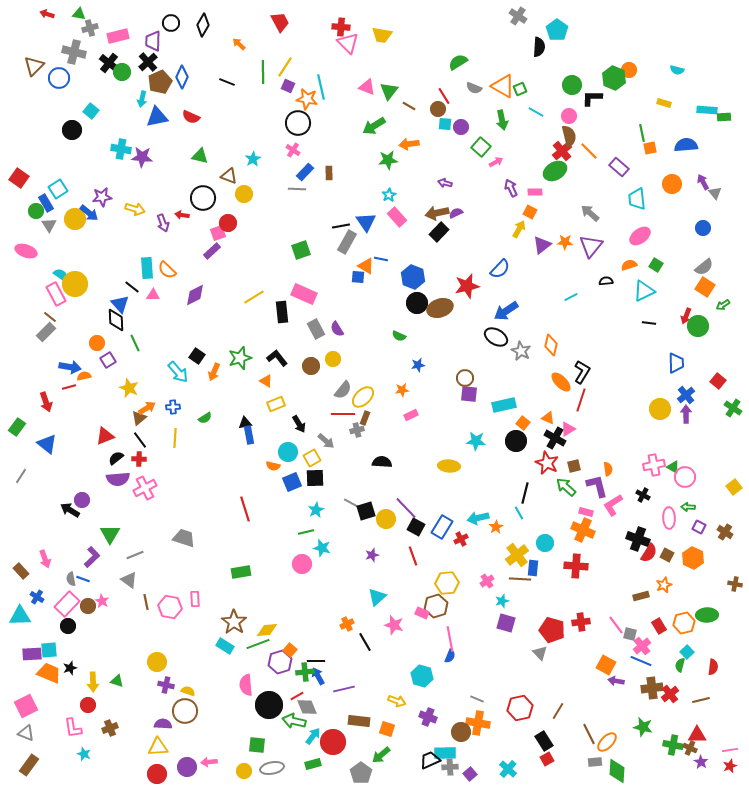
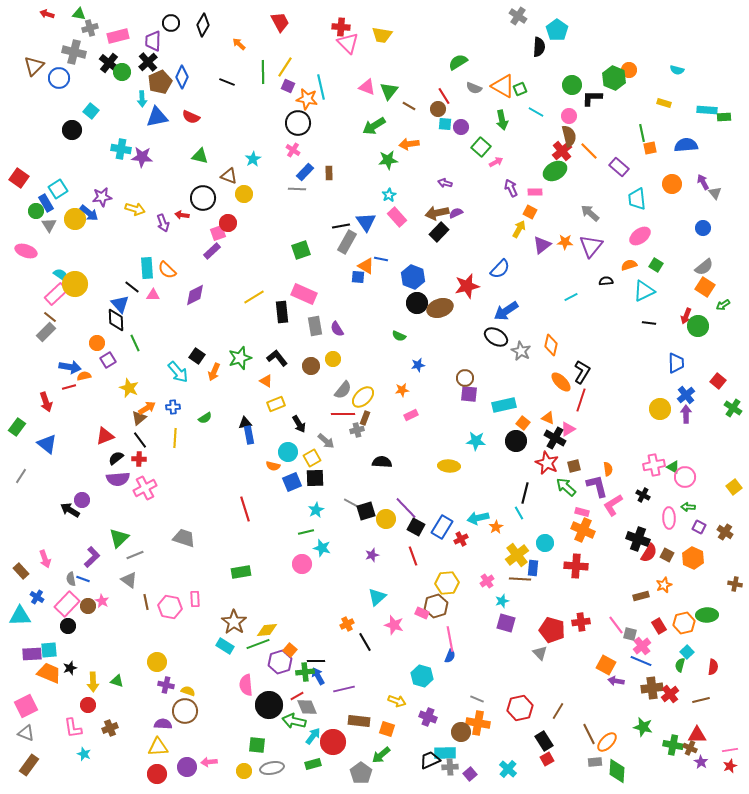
cyan arrow at (142, 99): rotated 14 degrees counterclockwise
pink rectangle at (56, 294): rotated 75 degrees clockwise
gray rectangle at (316, 329): moved 1 px left, 3 px up; rotated 18 degrees clockwise
pink rectangle at (586, 512): moved 4 px left
green triangle at (110, 534): moved 9 px right, 4 px down; rotated 15 degrees clockwise
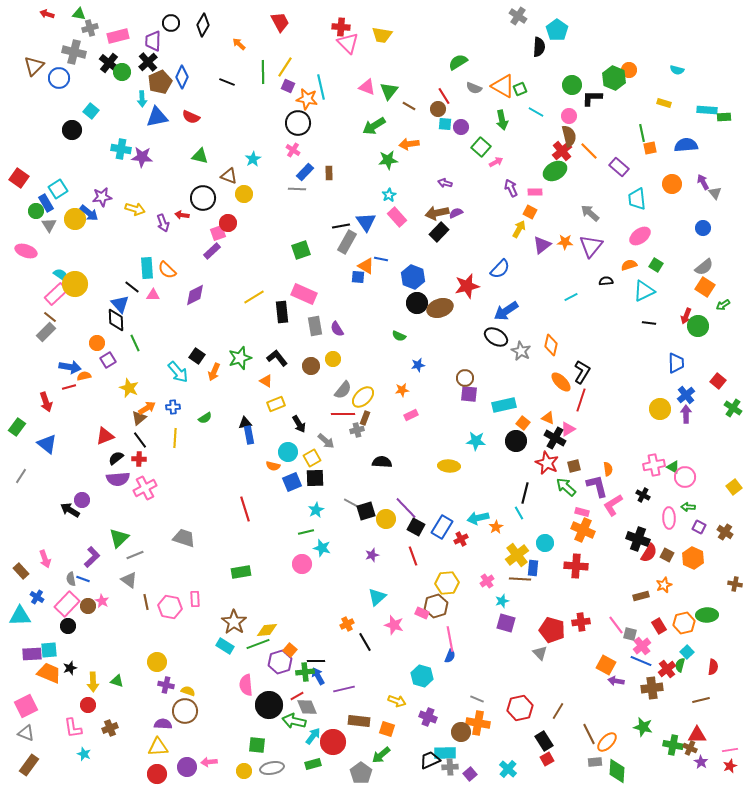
red cross at (670, 694): moved 3 px left, 25 px up
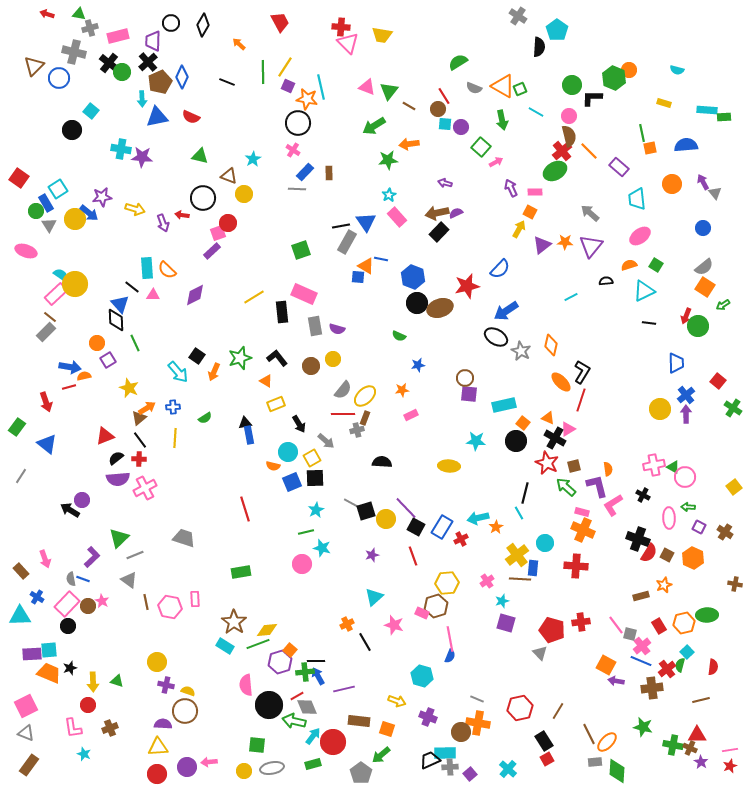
purple semicircle at (337, 329): rotated 42 degrees counterclockwise
yellow ellipse at (363, 397): moved 2 px right, 1 px up
cyan triangle at (377, 597): moved 3 px left
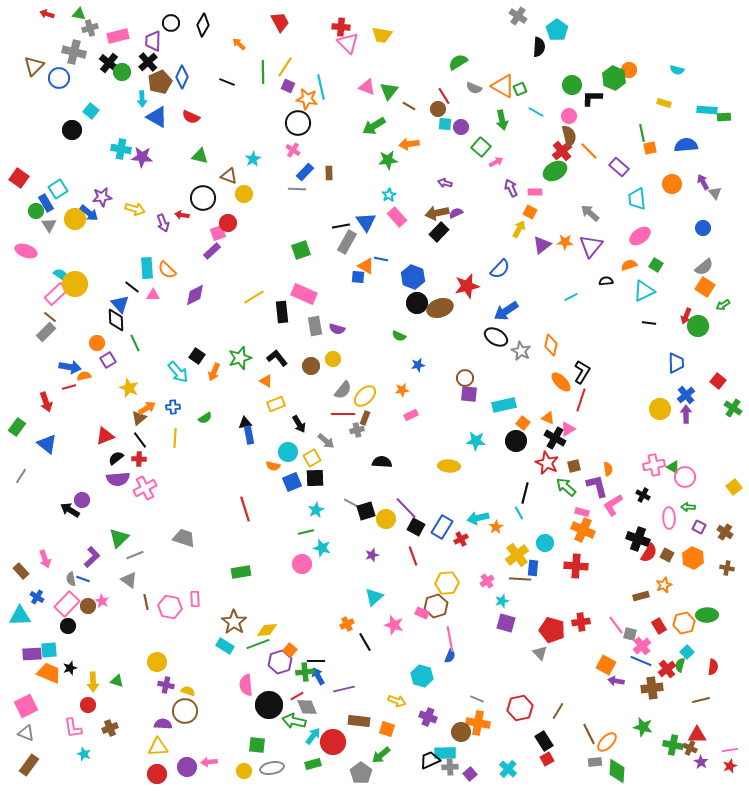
blue triangle at (157, 117): rotated 40 degrees clockwise
brown cross at (735, 584): moved 8 px left, 16 px up
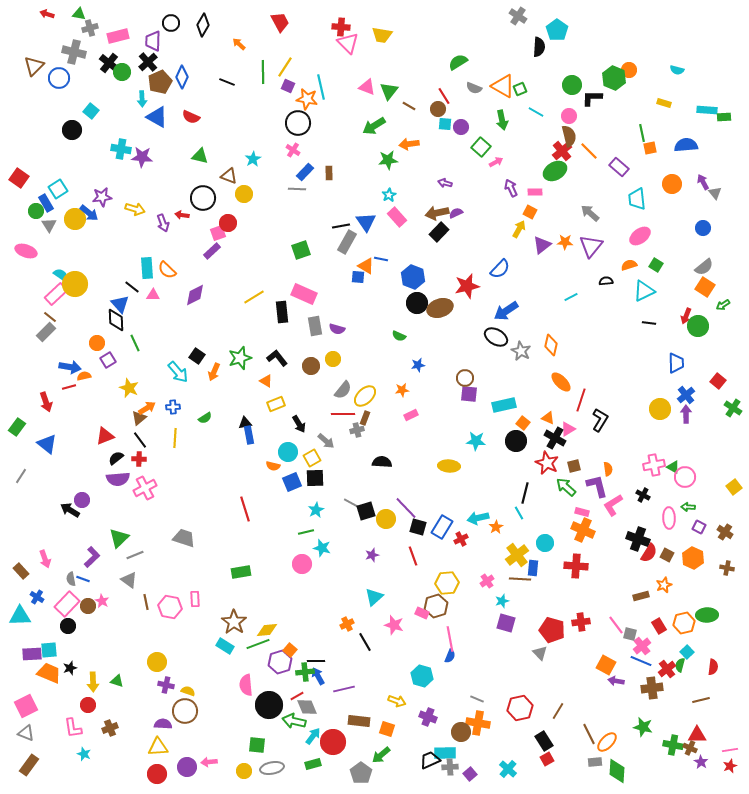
black L-shape at (582, 372): moved 18 px right, 48 px down
black square at (416, 527): moved 2 px right; rotated 12 degrees counterclockwise
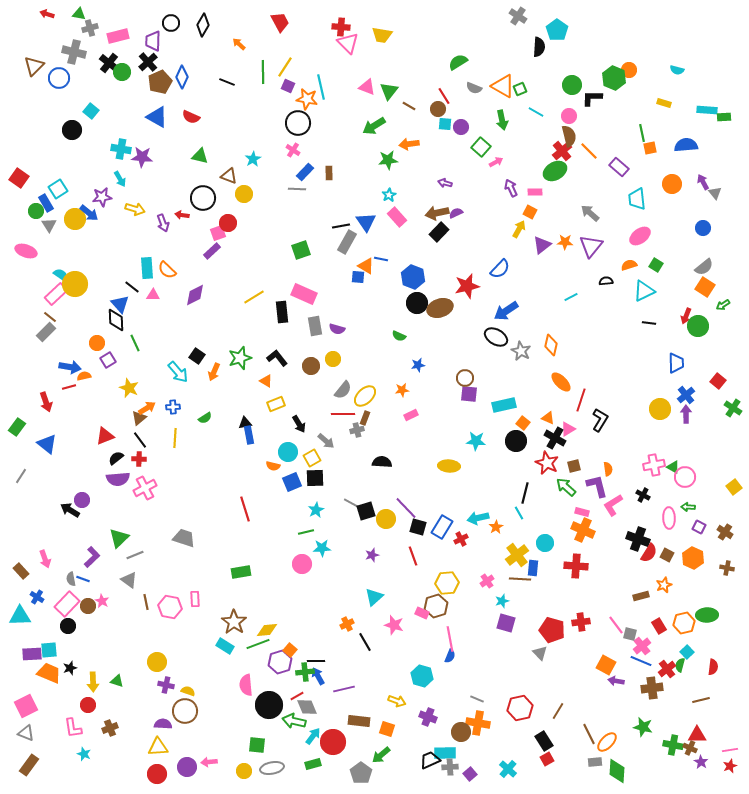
cyan arrow at (142, 99): moved 22 px left, 80 px down; rotated 28 degrees counterclockwise
cyan star at (322, 548): rotated 18 degrees counterclockwise
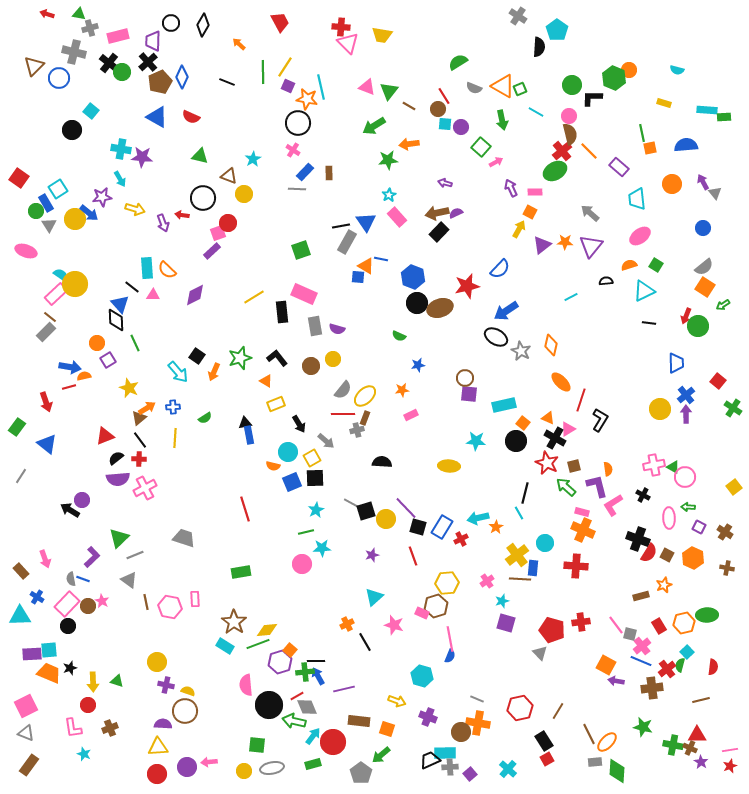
brown semicircle at (569, 136): moved 1 px right, 2 px up
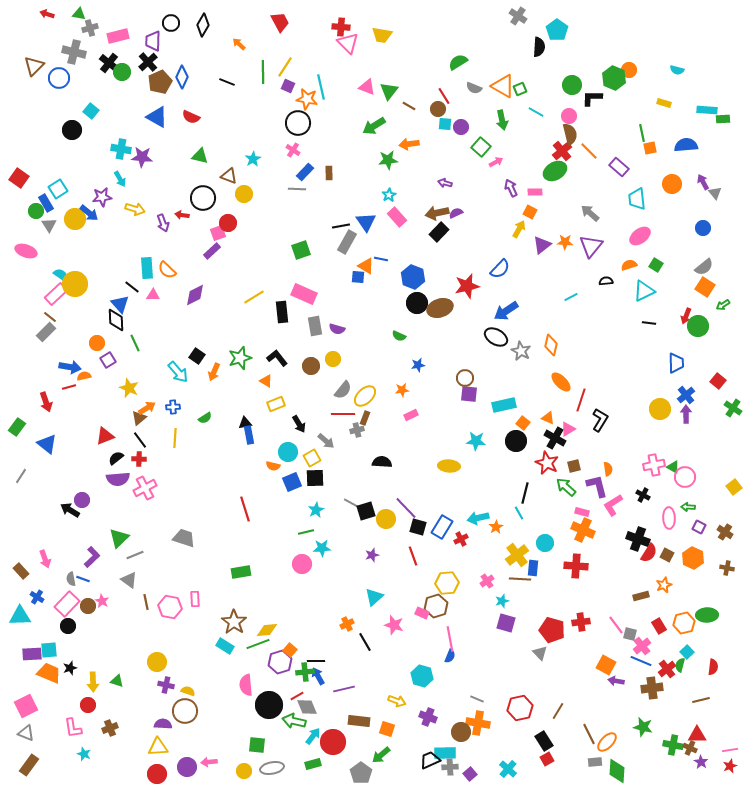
green rectangle at (724, 117): moved 1 px left, 2 px down
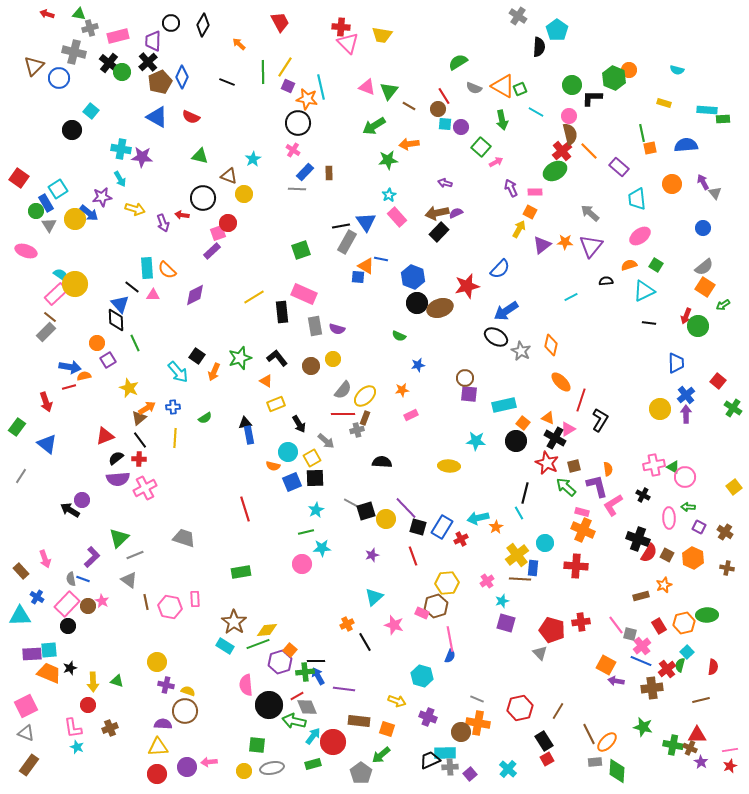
purple line at (344, 689): rotated 20 degrees clockwise
cyan star at (84, 754): moved 7 px left, 7 px up
